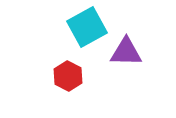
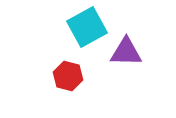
red hexagon: rotated 12 degrees counterclockwise
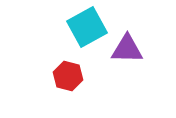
purple triangle: moved 1 px right, 3 px up
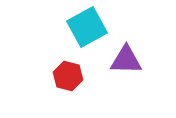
purple triangle: moved 1 px left, 11 px down
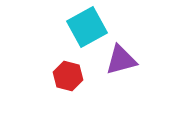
purple triangle: moved 5 px left; rotated 16 degrees counterclockwise
